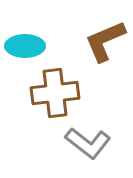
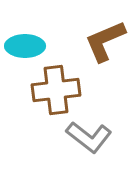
brown cross: moved 1 px right, 3 px up
gray L-shape: moved 1 px right, 6 px up
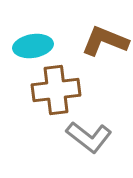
brown L-shape: rotated 45 degrees clockwise
cyan ellipse: moved 8 px right; rotated 9 degrees counterclockwise
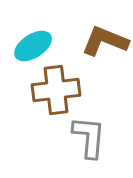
cyan ellipse: rotated 24 degrees counterclockwise
gray L-shape: rotated 123 degrees counterclockwise
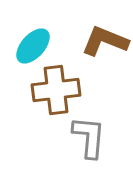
cyan ellipse: rotated 15 degrees counterclockwise
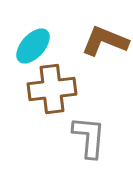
brown cross: moved 4 px left, 1 px up
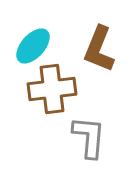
brown L-shape: moved 6 px left, 8 px down; rotated 90 degrees counterclockwise
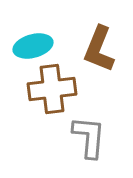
cyan ellipse: rotated 33 degrees clockwise
